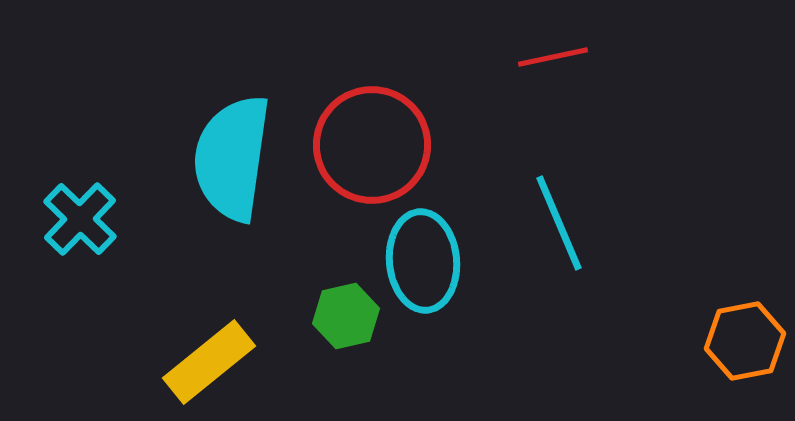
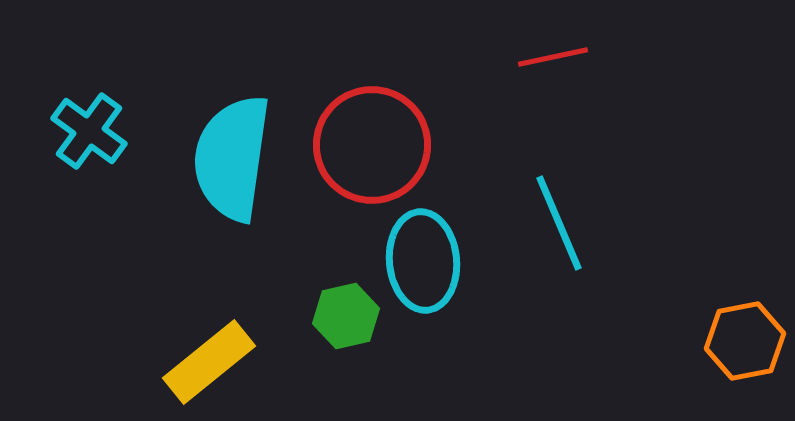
cyan cross: moved 9 px right, 88 px up; rotated 8 degrees counterclockwise
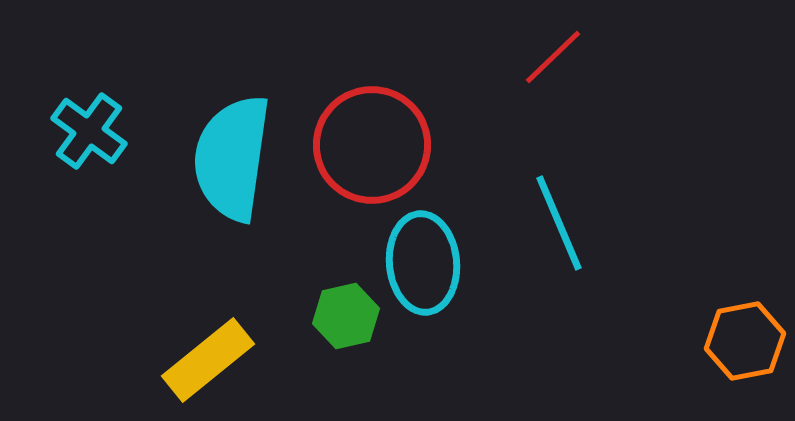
red line: rotated 32 degrees counterclockwise
cyan ellipse: moved 2 px down
yellow rectangle: moved 1 px left, 2 px up
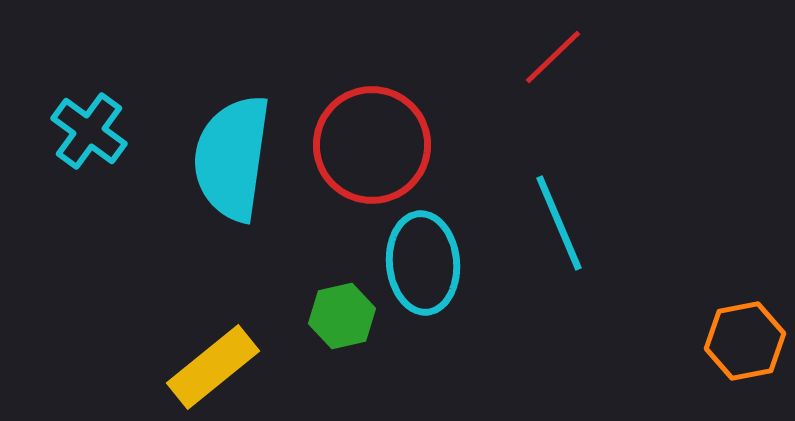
green hexagon: moved 4 px left
yellow rectangle: moved 5 px right, 7 px down
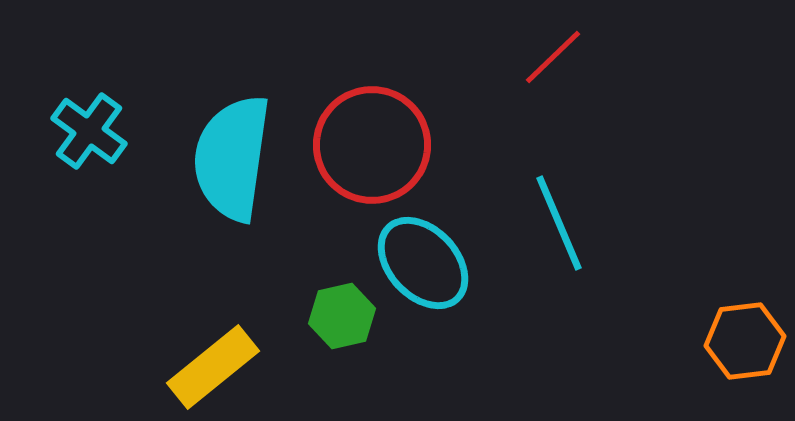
cyan ellipse: rotated 38 degrees counterclockwise
orange hexagon: rotated 4 degrees clockwise
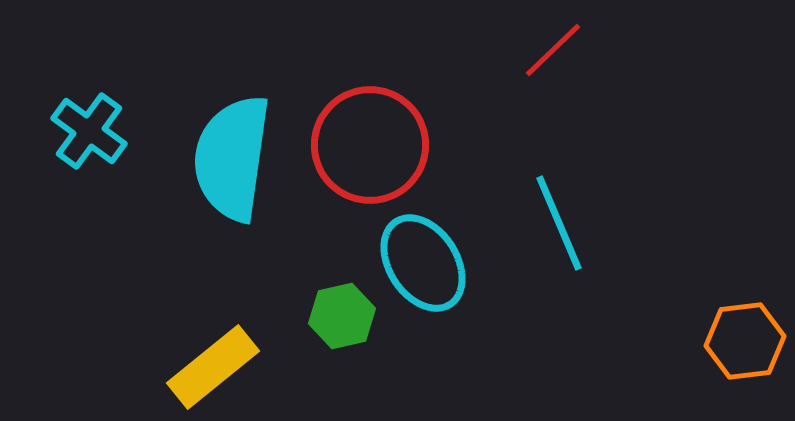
red line: moved 7 px up
red circle: moved 2 px left
cyan ellipse: rotated 10 degrees clockwise
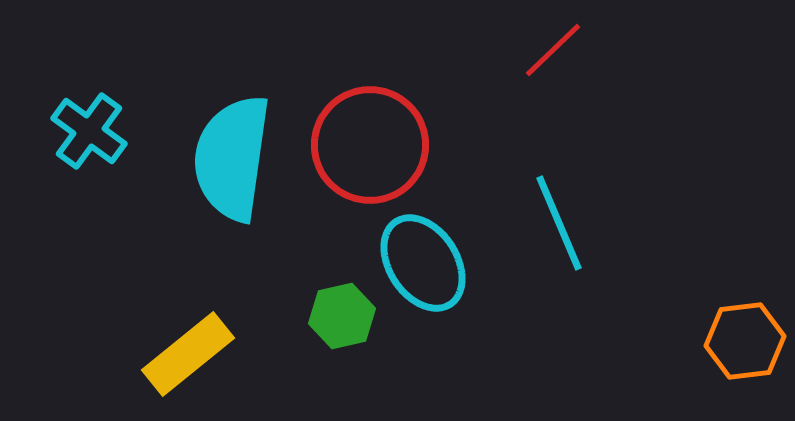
yellow rectangle: moved 25 px left, 13 px up
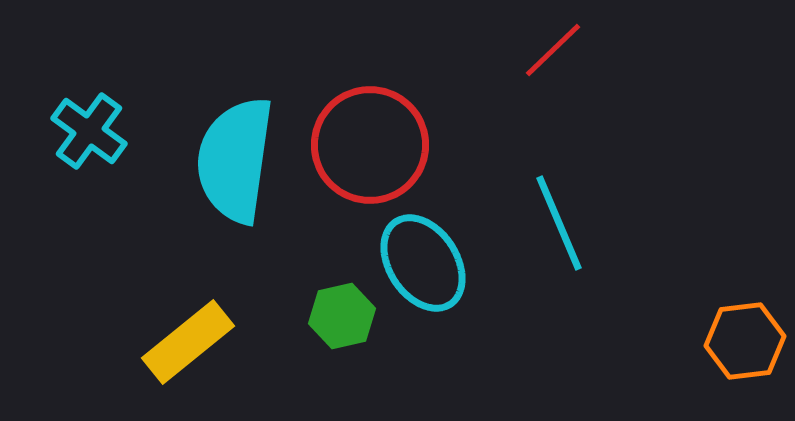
cyan semicircle: moved 3 px right, 2 px down
yellow rectangle: moved 12 px up
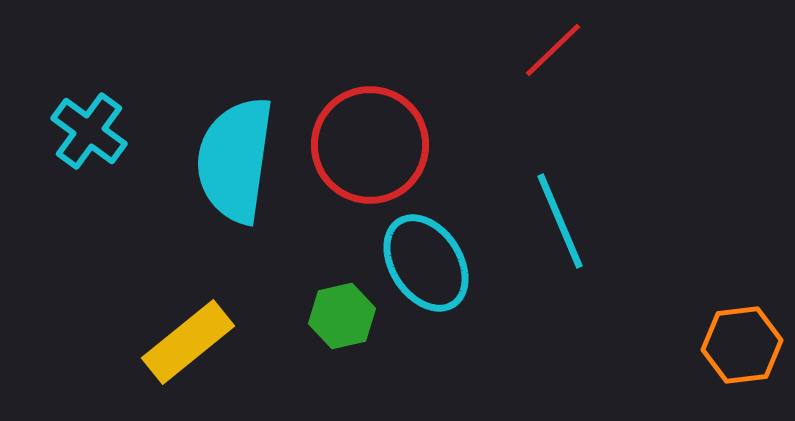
cyan line: moved 1 px right, 2 px up
cyan ellipse: moved 3 px right
orange hexagon: moved 3 px left, 4 px down
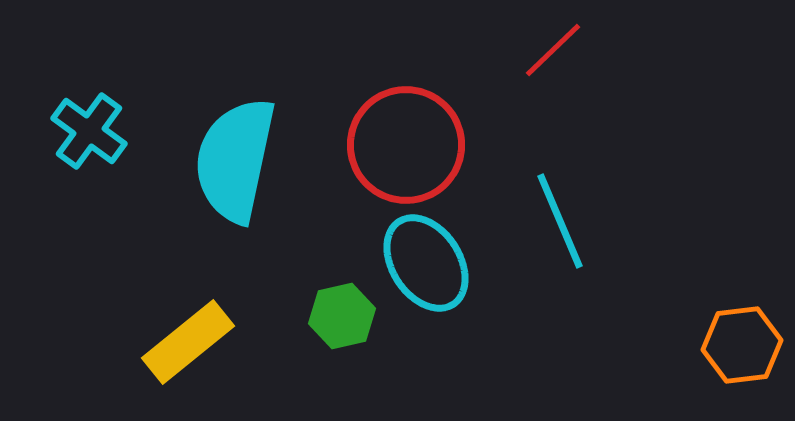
red circle: moved 36 px right
cyan semicircle: rotated 4 degrees clockwise
